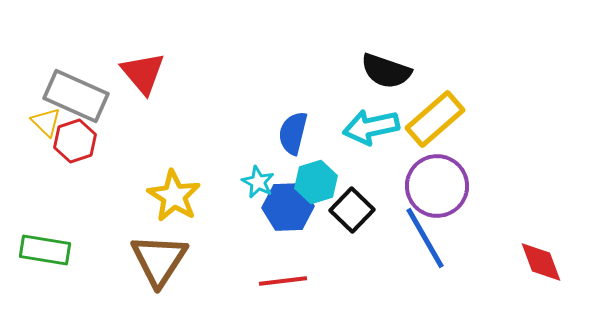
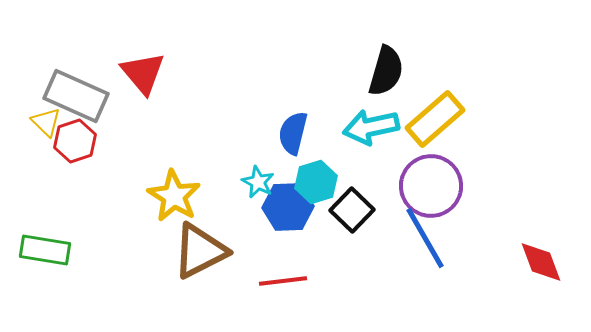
black semicircle: rotated 93 degrees counterclockwise
purple circle: moved 6 px left
brown triangle: moved 41 px right, 9 px up; rotated 30 degrees clockwise
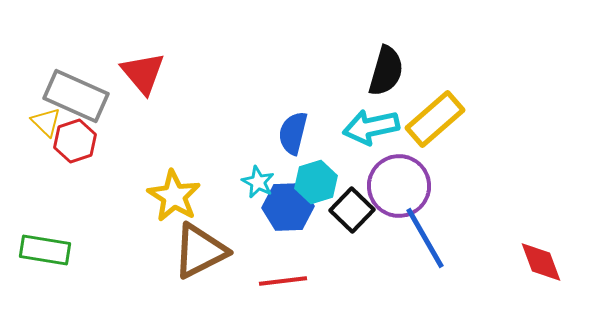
purple circle: moved 32 px left
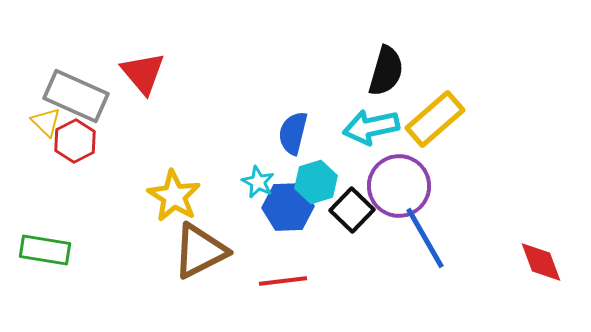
red hexagon: rotated 9 degrees counterclockwise
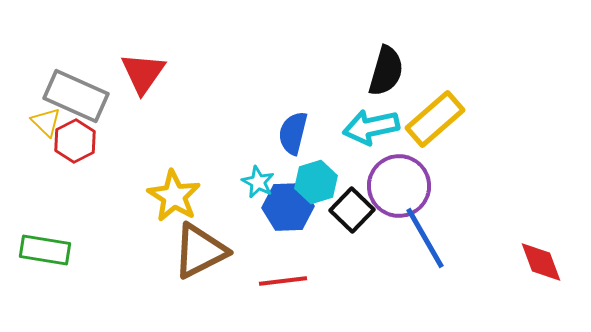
red triangle: rotated 15 degrees clockwise
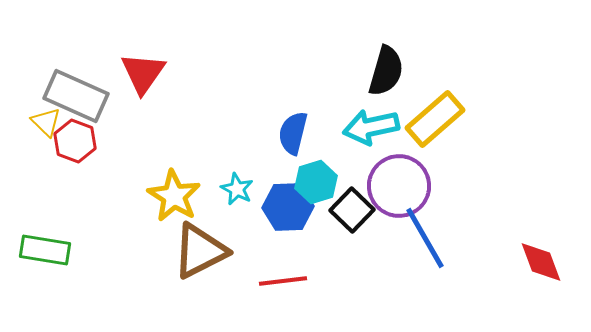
red hexagon: rotated 12 degrees counterclockwise
cyan star: moved 21 px left, 7 px down
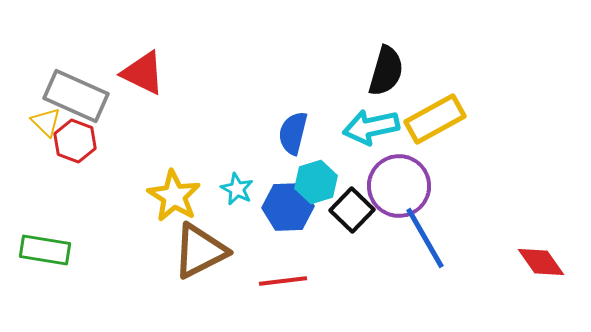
red triangle: rotated 39 degrees counterclockwise
yellow rectangle: rotated 12 degrees clockwise
red diamond: rotated 15 degrees counterclockwise
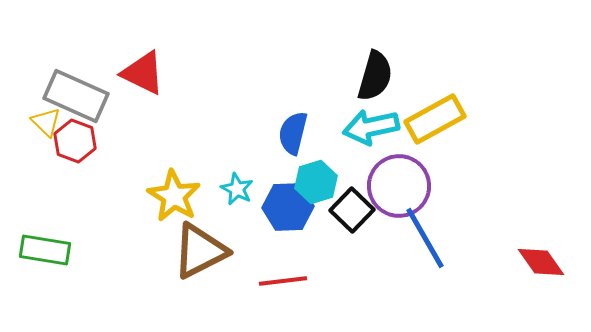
black semicircle: moved 11 px left, 5 px down
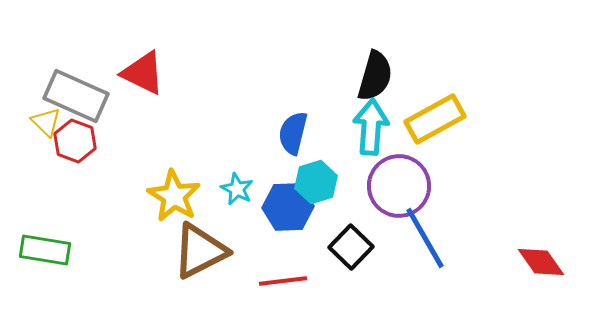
cyan arrow: rotated 106 degrees clockwise
black square: moved 1 px left, 37 px down
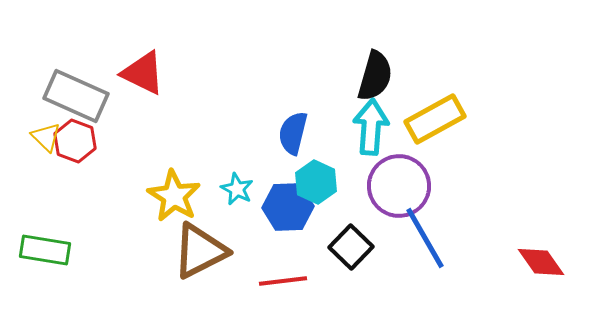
yellow triangle: moved 15 px down
cyan hexagon: rotated 18 degrees counterclockwise
